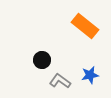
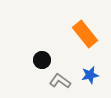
orange rectangle: moved 8 px down; rotated 12 degrees clockwise
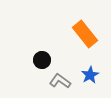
blue star: rotated 18 degrees counterclockwise
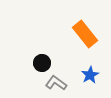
black circle: moved 3 px down
gray L-shape: moved 4 px left, 2 px down
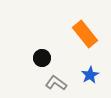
black circle: moved 5 px up
